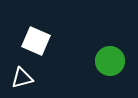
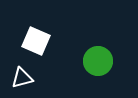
green circle: moved 12 px left
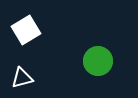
white square: moved 10 px left, 11 px up; rotated 36 degrees clockwise
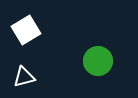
white triangle: moved 2 px right, 1 px up
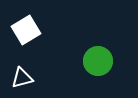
white triangle: moved 2 px left, 1 px down
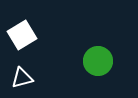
white square: moved 4 px left, 5 px down
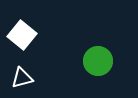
white square: rotated 20 degrees counterclockwise
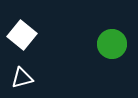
green circle: moved 14 px right, 17 px up
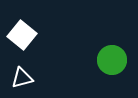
green circle: moved 16 px down
